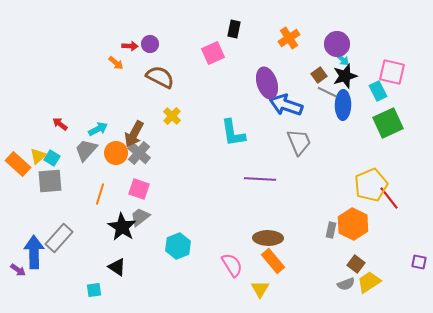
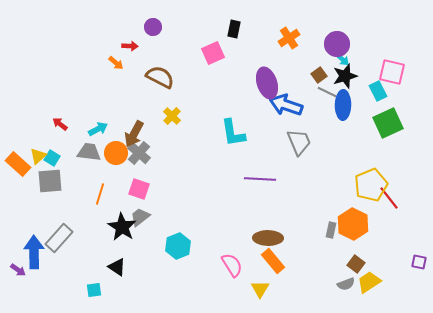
purple circle at (150, 44): moved 3 px right, 17 px up
gray trapezoid at (86, 150): moved 3 px right, 2 px down; rotated 55 degrees clockwise
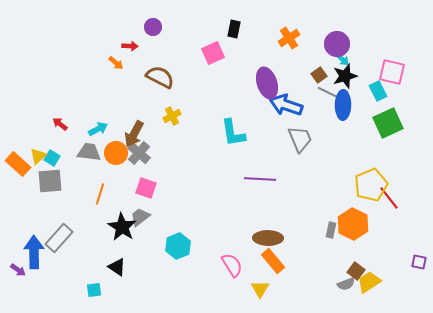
yellow cross at (172, 116): rotated 18 degrees clockwise
gray trapezoid at (299, 142): moved 1 px right, 3 px up
pink square at (139, 189): moved 7 px right, 1 px up
brown square at (356, 264): moved 7 px down
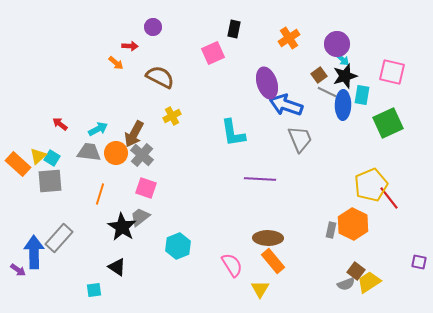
cyan rectangle at (378, 91): moved 16 px left, 4 px down; rotated 36 degrees clockwise
gray cross at (139, 153): moved 3 px right, 2 px down
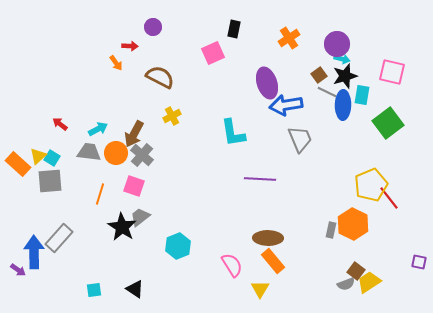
cyan arrow at (342, 59): rotated 28 degrees counterclockwise
orange arrow at (116, 63): rotated 14 degrees clockwise
blue arrow at (286, 105): rotated 28 degrees counterclockwise
green square at (388, 123): rotated 12 degrees counterclockwise
pink square at (146, 188): moved 12 px left, 2 px up
black triangle at (117, 267): moved 18 px right, 22 px down
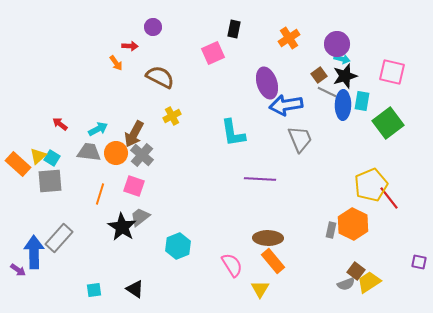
cyan rectangle at (362, 95): moved 6 px down
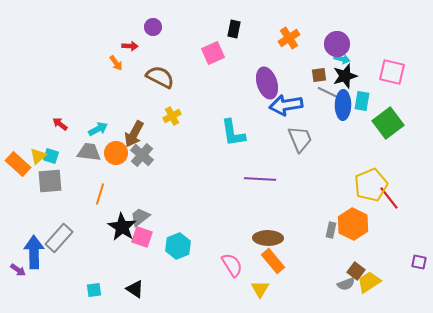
brown square at (319, 75): rotated 28 degrees clockwise
cyan square at (52, 158): moved 1 px left, 2 px up; rotated 14 degrees counterclockwise
pink square at (134, 186): moved 8 px right, 51 px down
